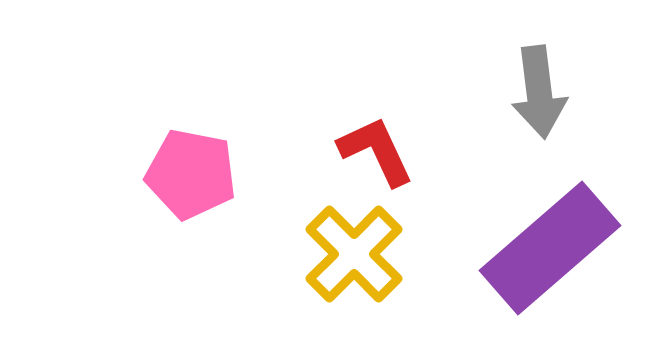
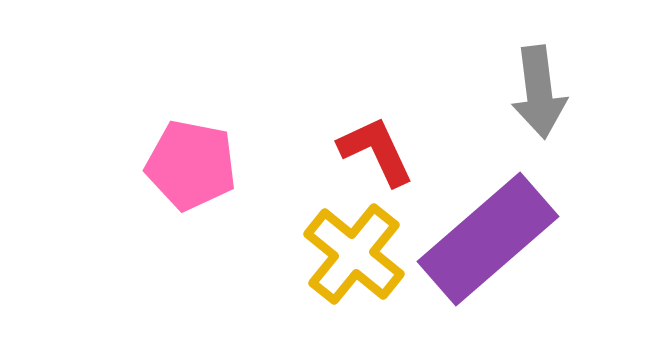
pink pentagon: moved 9 px up
purple rectangle: moved 62 px left, 9 px up
yellow cross: rotated 6 degrees counterclockwise
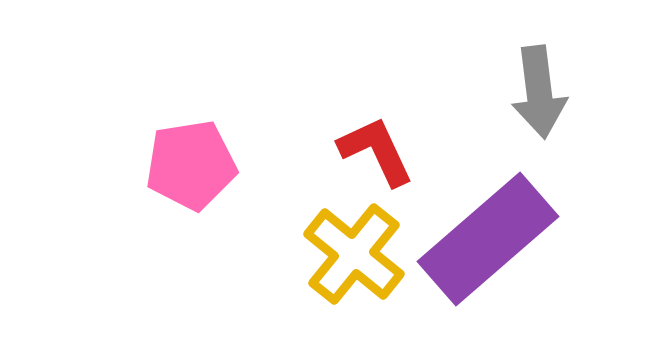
pink pentagon: rotated 20 degrees counterclockwise
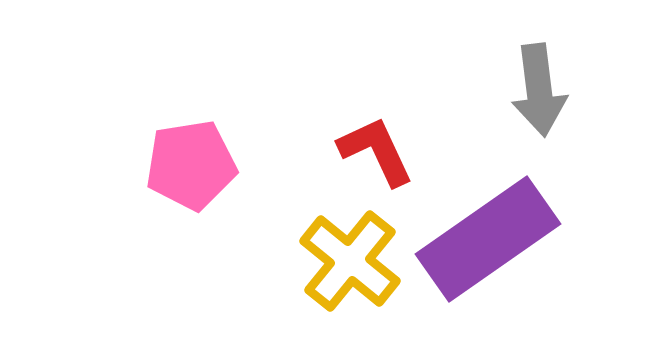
gray arrow: moved 2 px up
purple rectangle: rotated 6 degrees clockwise
yellow cross: moved 4 px left, 7 px down
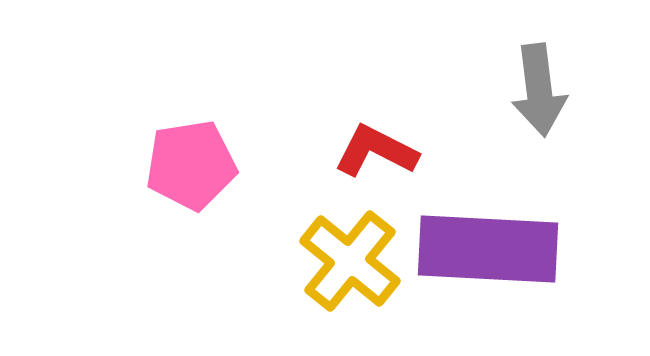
red L-shape: rotated 38 degrees counterclockwise
purple rectangle: moved 10 px down; rotated 38 degrees clockwise
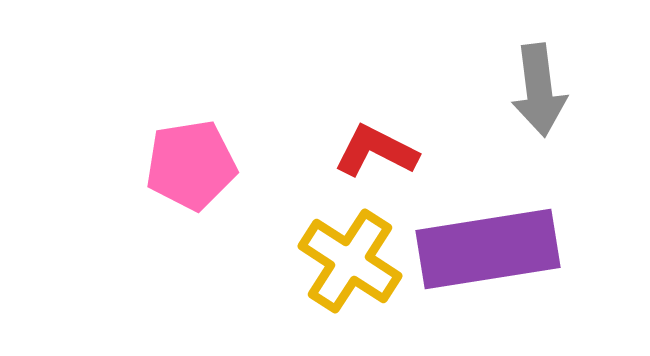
purple rectangle: rotated 12 degrees counterclockwise
yellow cross: rotated 6 degrees counterclockwise
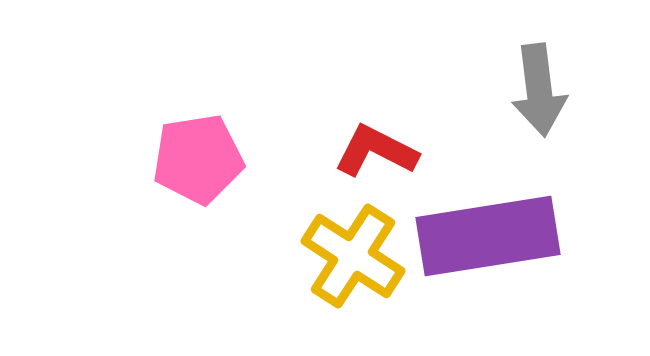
pink pentagon: moved 7 px right, 6 px up
purple rectangle: moved 13 px up
yellow cross: moved 3 px right, 5 px up
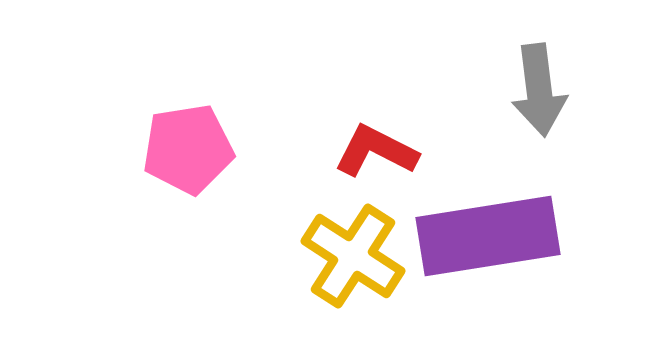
pink pentagon: moved 10 px left, 10 px up
